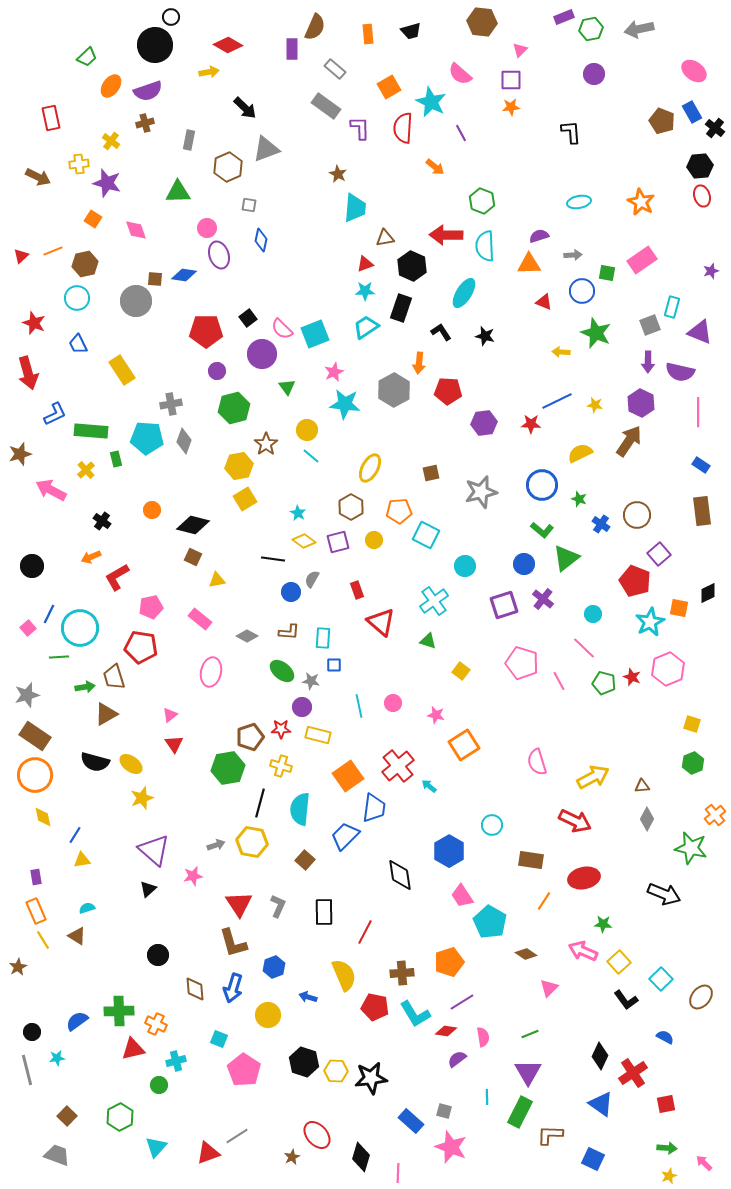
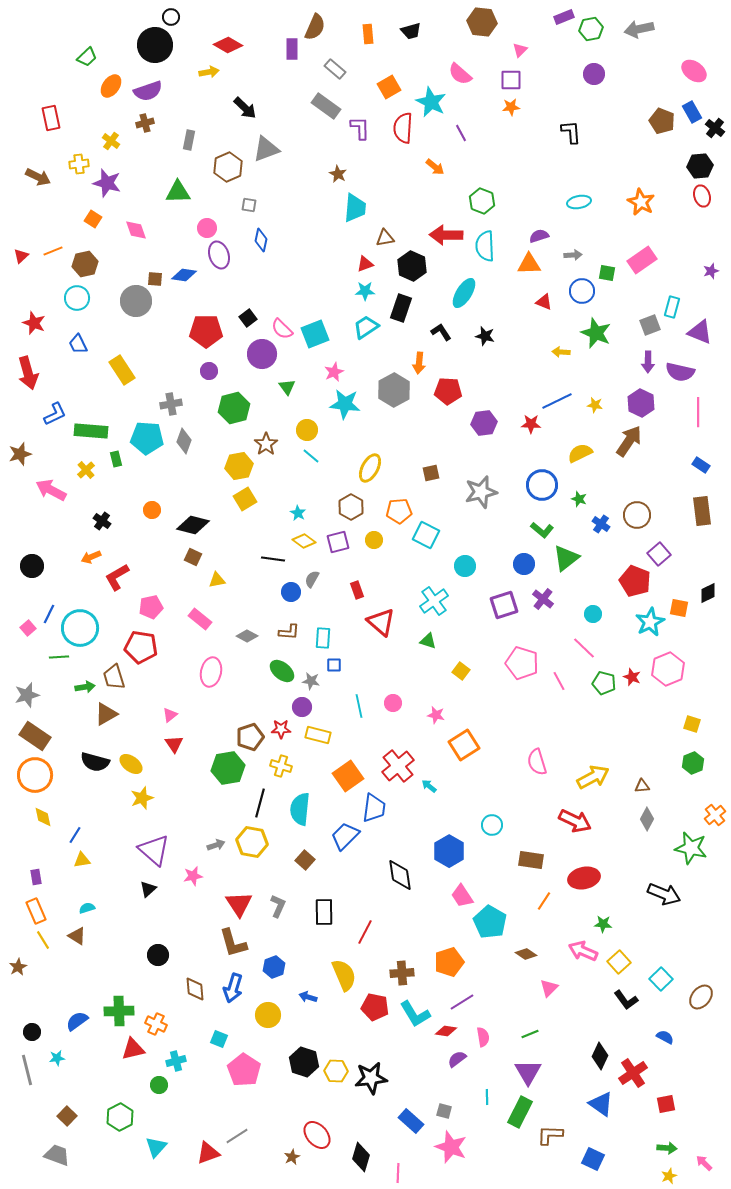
purple circle at (217, 371): moved 8 px left
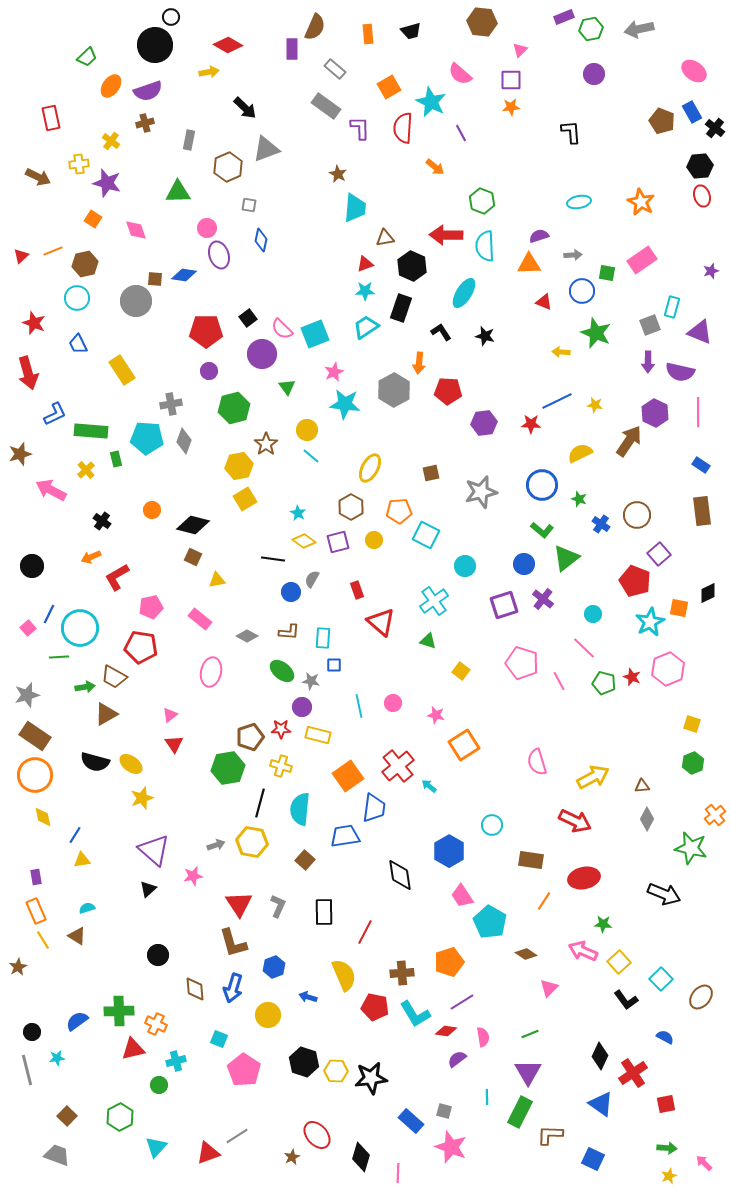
purple hexagon at (641, 403): moved 14 px right, 10 px down
brown trapezoid at (114, 677): rotated 44 degrees counterclockwise
blue trapezoid at (345, 836): rotated 36 degrees clockwise
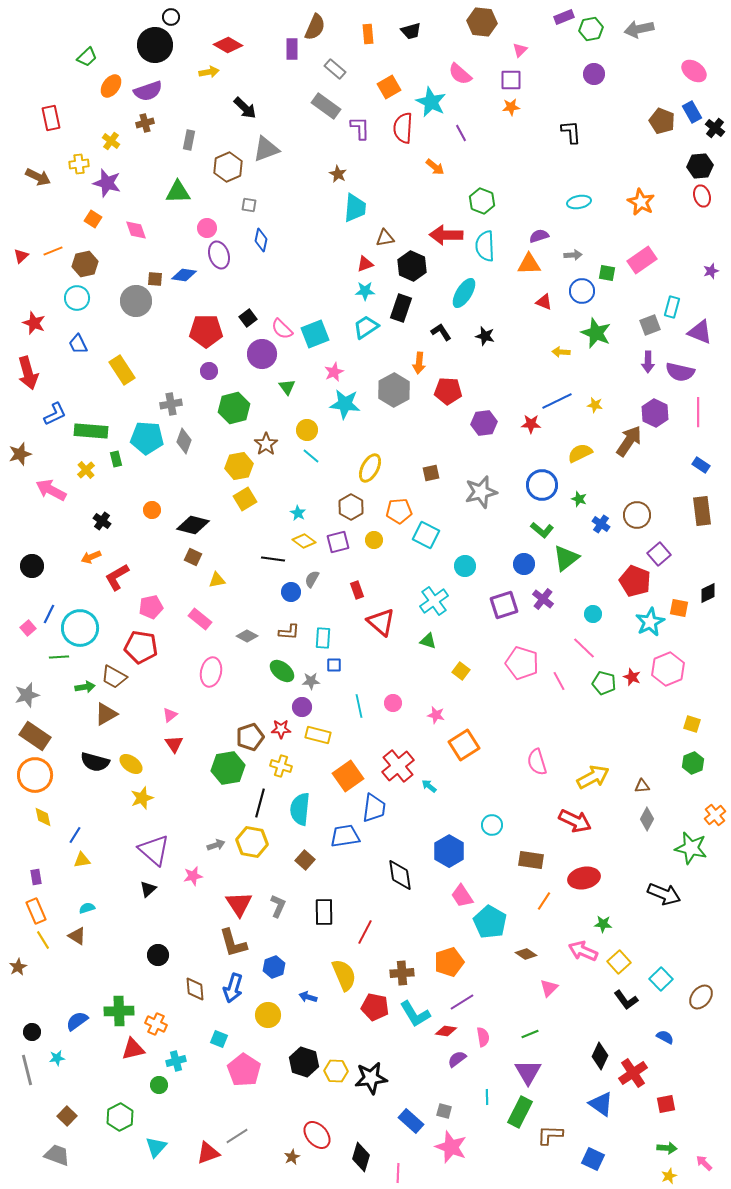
gray star at (311, 681): rotated 12 degrees counterclockwise
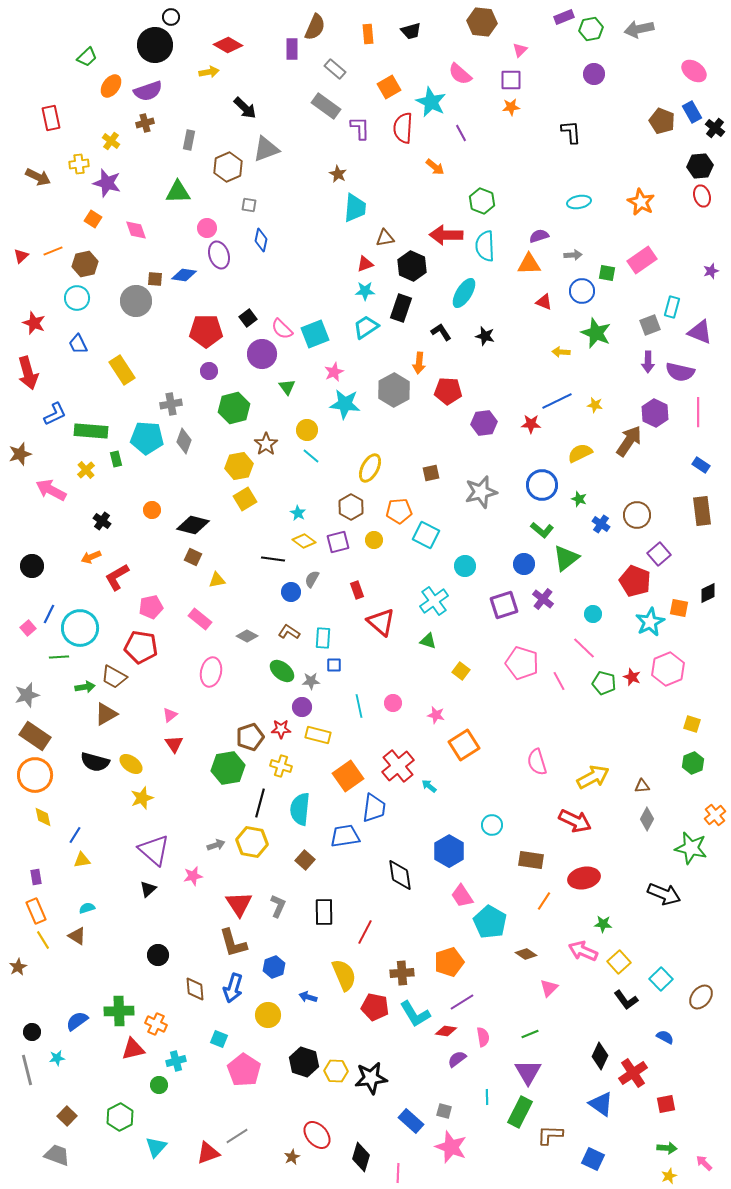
brown L-shape at (289, 632): rotated 150 degrees counterclockwise
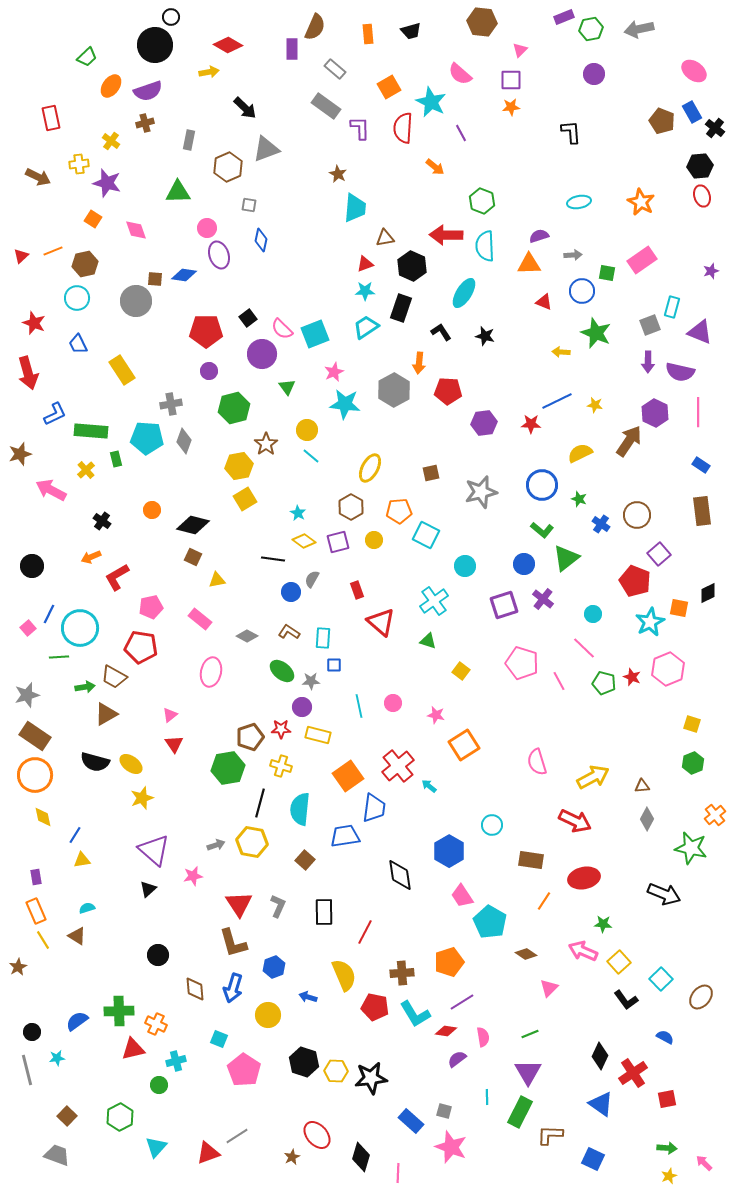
red square at (666, 1104): moved 1 px right, 5 px up
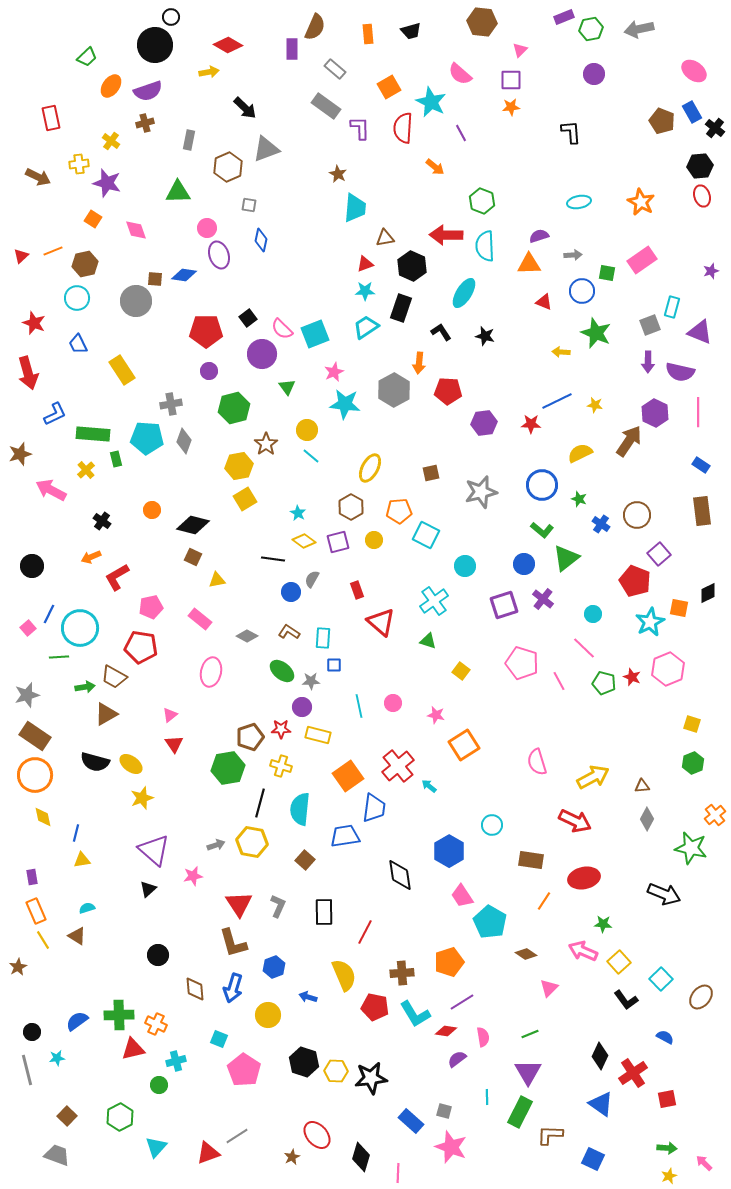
green rectangle at (91, 431): moved 2 px right, 3 px down
blue line at (75, 835): moved 1 px right, 2 px up; rotated 18 degrees counterclockwise
purple rectangle at (36, 877): moved 4 px left
green cross at (119, 1011): moved 4 px down
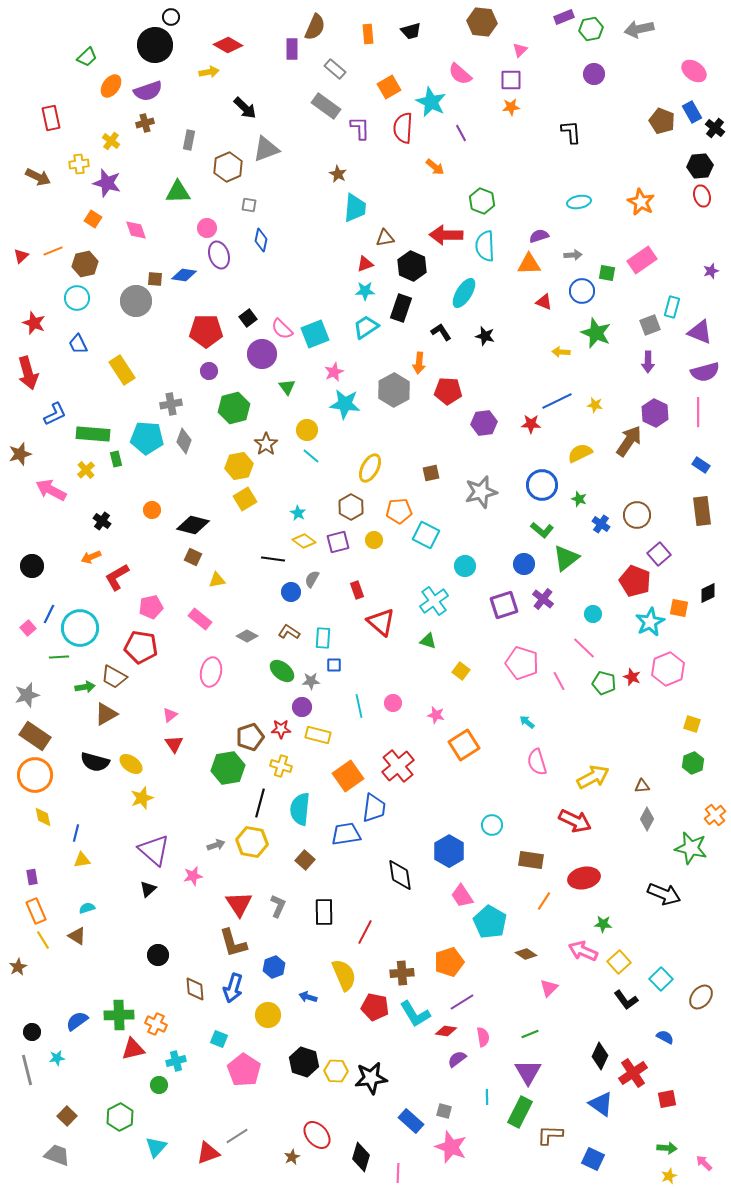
purple semicircle at (680, 372): moved 25 px right; rotated 28 degrees counterclockwise
cyan arrow at (429, 786): moved 98 px right, 64 px up
blue trapezoid at (345, 836): moved 1 px right, 2 px up
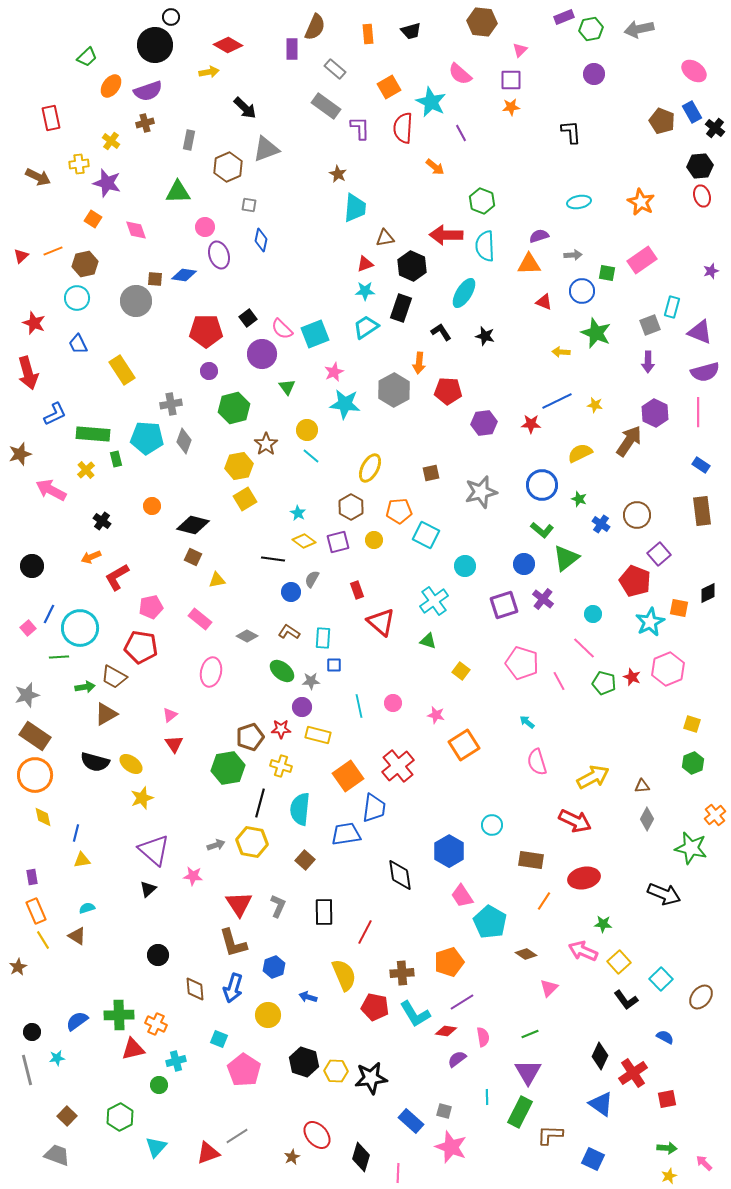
pink circle at (207, 228): moved 2 px left, 1 px up
orange circle at (152, 510): moved 4 px up
pink star at (193, 876): rotated 18 degrees clockwise
